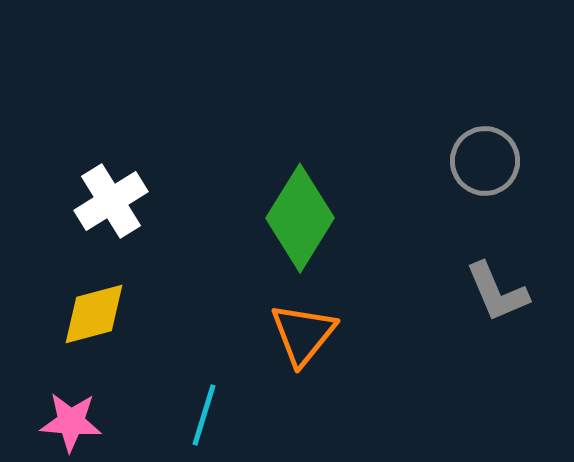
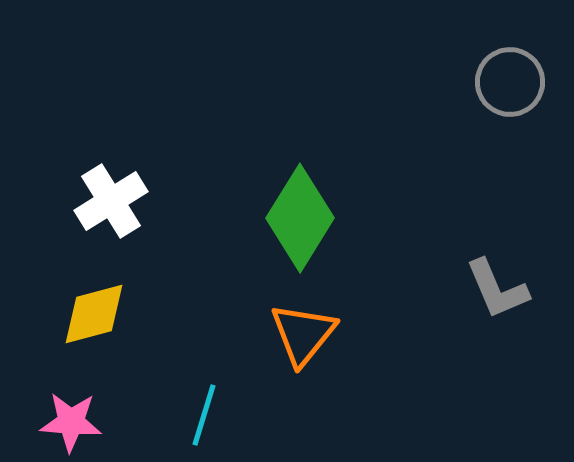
gray circle: moved 25 px right, 79 px up
gray L-shape: moved 3 px up
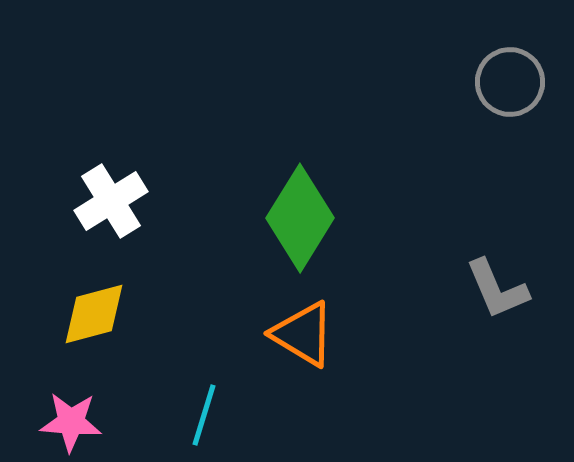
orange triangle: rotated 38 degrees counterclockwise
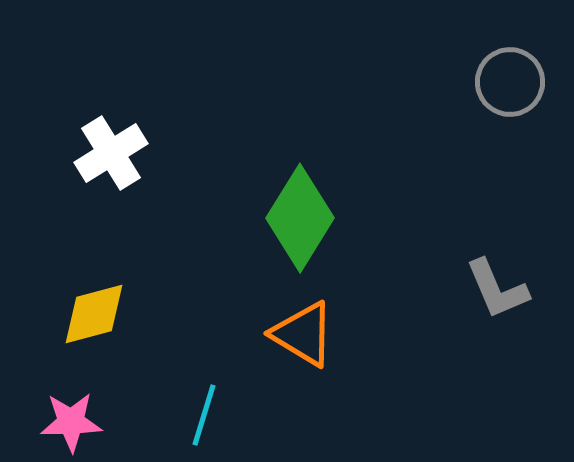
white cross: moved 48 px up
pink star: rotated 6 degrees counterclockwise
